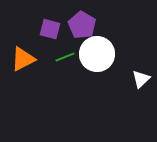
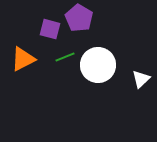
purple pentagon: moved 3 px left, 7 px up
white circle: moved 1 px right, 11 px down
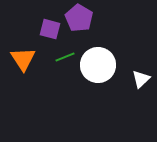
orange triangle: rotated 36 degrees counterclockwise
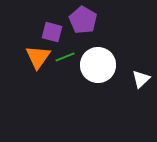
purple pentagon: moved 4 px right, 2 px down
purple square: moved 2 px right, 3 px down
orange triangle: moved 15 px right, 2 px up; rotated 8 degrees clockwise
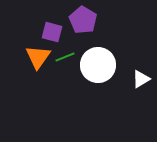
white triangle: rotated 12 degrees clockwise
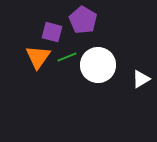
green line: moved 2 px right
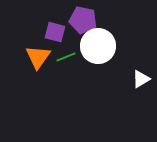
purple pentagon: rotated 20 degrees counterclockwise
purple square: moved 3 px right
green line: moved 1 px left
white circle: moved 19 px up
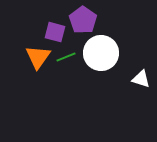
purple pentagon: rotated 24 degrees clockwise
white circle: moved 3 px right, 7 px down
white triangle: rotated 48 degrees clockwise
